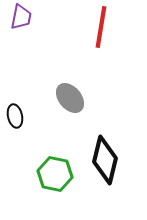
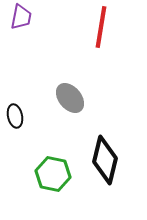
green hexagon: moved 2 px left
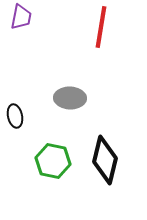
gray ellipse: rotated 48 degrees counterclockwise
green hexagon: moved 13 px up
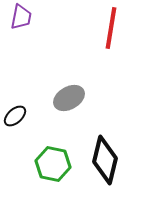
red line: moved 10 px right, 1 px down
gray ellipse: moved 1 px left; rotated 32 degrees counterclockwise
black ellipse: rotated 60 degrees clockwise
green hexagon: moved 3 px down
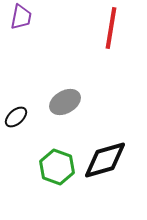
gray ellipse: moved 4 px left, 4 px down
black ellipse: moved 1 px right, 1 px down
black diamond: rotated 60 degrees clockwise
green hexagon: moved 4 px right, 3 px down; rotated 8 degrees clockwise
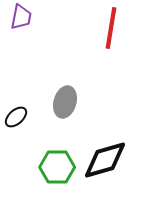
gray ellipse: rotated 44 degrees counterclockwise
green hexagon: rotated 20 degrees counterclockwise
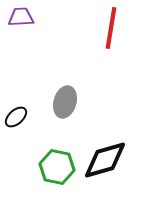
purple trapezoid: rotated 104 degrees counterclockwise
green hexagon: rotated 12 degrees clockwise
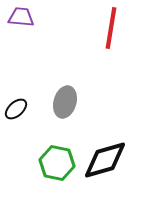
purple trapezoid: rotated 8 degrees clockwise
black ellipse: moved 8 px up
green hexagon: moved 4 px up
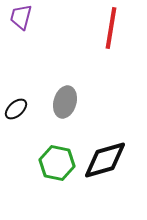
purple trapezoid: rotated 80 degrees counterclockwise
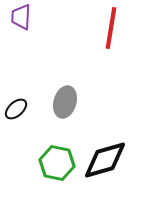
purple trapezoid: rotated 12 degrees counterclockwise
